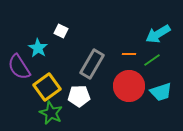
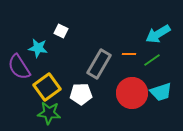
cyan star: rotated 24 degrees counterclockwise
gray rectangle: moved 7 px right
red circle: moved 3 px right, 7 px down
white pentagon: moved 2 px right, 2 px up
green star: moved 2 px left; rotated 20 degrees counterclockwise
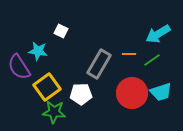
cyan star: moved 3 px down
green star: moved 5 px right, 1 px up
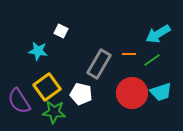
purple semicircle: moved 34 px down
white pentagon: rotated 15 degrees clockwise
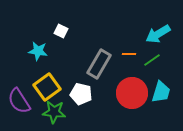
cyan trapezoid: rotated 55 degrees counterclockwise
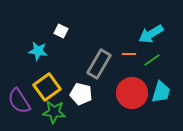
cyan arrow: moved 7 px left
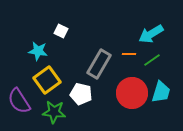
yellow square: moved 7 px up
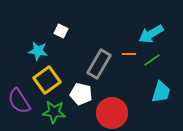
red circle: moved 20 px left, 20 px down
